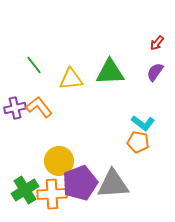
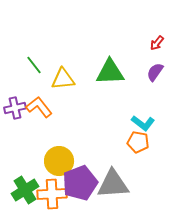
yellow triangle: moved 8 px left
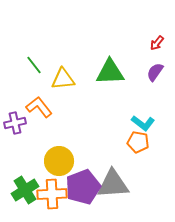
purple cross: moved 15 px down
purple pentagon: moved 3 px right, 4 px down
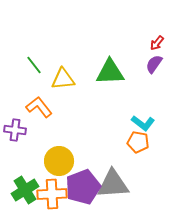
purple semicircle: moved 1 px left, 8 px up
purple cross: moved 7 px down; rotated 20 degrees clockwise
